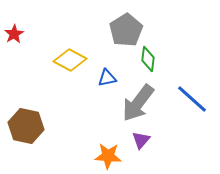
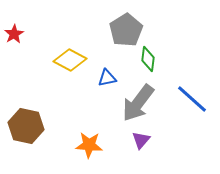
orange star: moved 19 px left, 11 px up
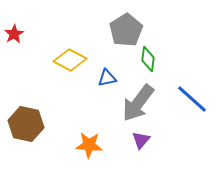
brown hexagon: moved 2 px up
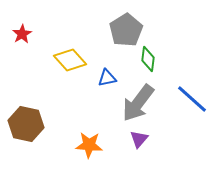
red star: moved 8 px right
yellow diamond: rotated 20 degrees clockwise
purple triangle: moved 2 px left, 1 px up
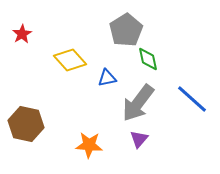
green diamond: rotated 20 degrees counterclockwise
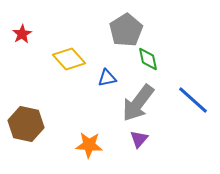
yellow diamond: moved 1 px left, 1 px up
blue line: moved 1 px right, 1 px down
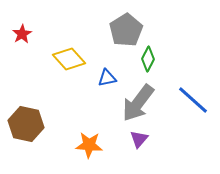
green diamond: rotated 40 degrees clockwise
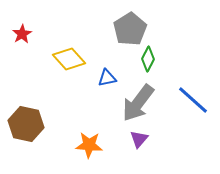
gray pentagon: moved 4 px right, 1 px up
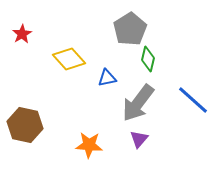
green diamond: rotated 15 degrees counterclockwise
brown hexagon: moved 1 px left, 1 px down
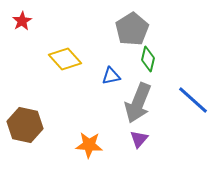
gray pentagon: moved 2 px right
red star: moved 13 px up
yellow diamond: moved 4 px left
blue triangle: moved 4 px right, 2 px up
gray arrow: rotated 15 degrees counterclockwise
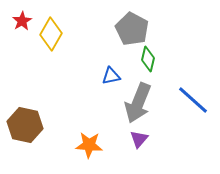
gray pentagon: rotated 12 degrees counterclockwise
yellow diamond: moved 14 px left, 25 px up; rotated 72 degrees clockwise
